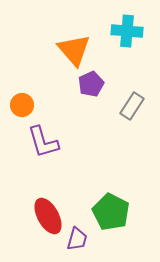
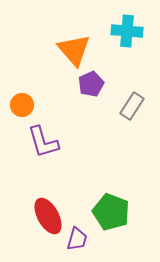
green pentagon: rotated 6 degrees counterclockwise
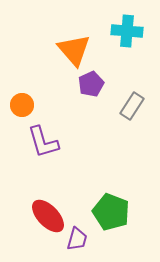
red ellipse: rotated 15 degrees counterclockwise
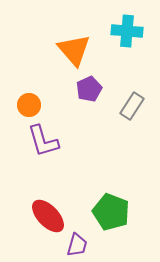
purple pentagon: moved 2 px left, 5 px down
orange circle: moved 7 px right
purple L-shape: moved 1 px up
purple trapezoid: moved 6 px down
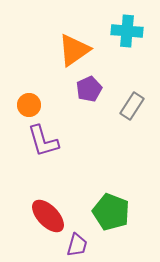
orange triangle: rotated 36 degrees clockwise
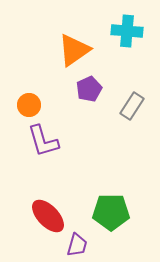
green pentagon: rotated 21 degrees counterclockwise
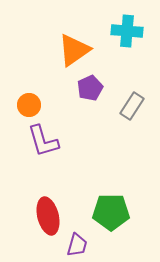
purple pentagon: moved 1 px right, 1 px up
red ellipse: rotated 30 degrees clockwise
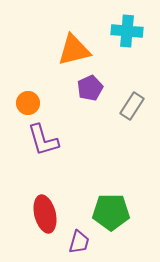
orange triangle: rotated 21 degrees clockwise
orange circle: moved 1 px left, 2 px up
purple L-shape: moved 1 px up
red ellipse: moved 3 px left, 2 px up
purple trapezoid: moved 2 px right, 3 px up
